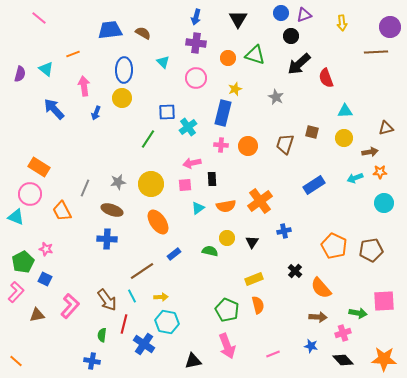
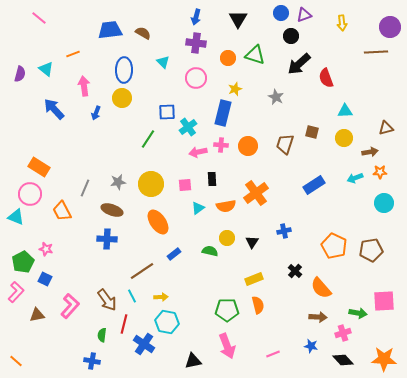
pink arrow at (192, 163): moved 6 px right, 11 px up
orange cross at (260, 201): moved 4 px left, 8 px up
green pentagon at (227, 310): rotated 25 degrees counterclockwise
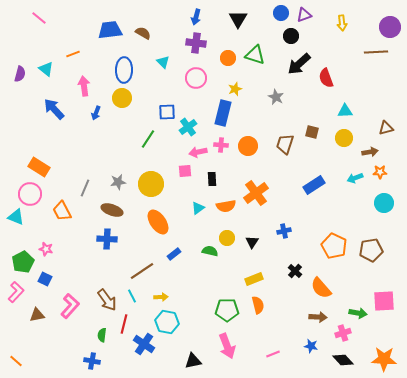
pink square at (185, 185): moved 14 px up
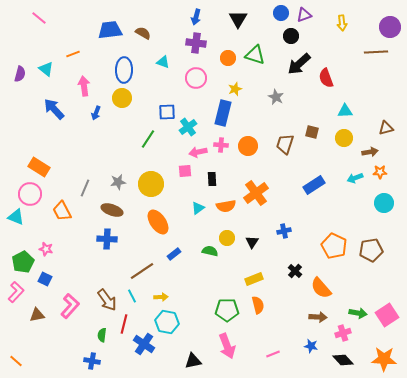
cyan triangle at (163, 62): rotated 24 degrees counterclockwise
pink square at (384, 301): moved 3 px right, 14 px down; rotated 30 degrees counterclockwise
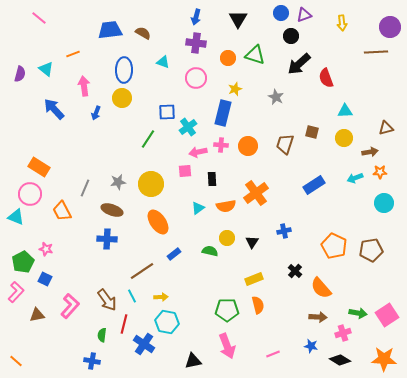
black diamond at (343, 360): moved 3 px left; rotated 15 degrees counterclockwise
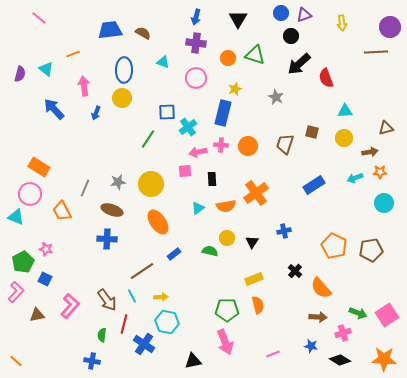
green arrow at (358, 313): rotated 12 degrees clockwise
pink arrow at (227, 346): moved 2 px left, 4 px up
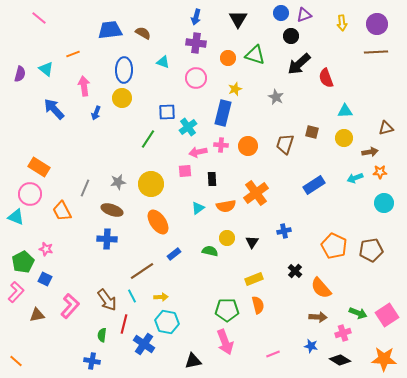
purple circle at (390, 27): moved 13 px left, 3 px up
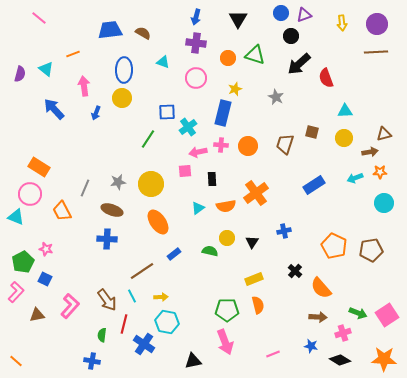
brown triangle at (386, 128): moved 2 px left, 6 px down
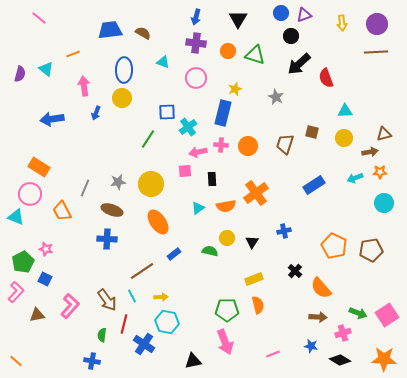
orange circle at (228, 58): moved 7 px up
blue arrow at (54, 109): moved 2 px left, 10 px down; rotated 55 degrees counterclockwise
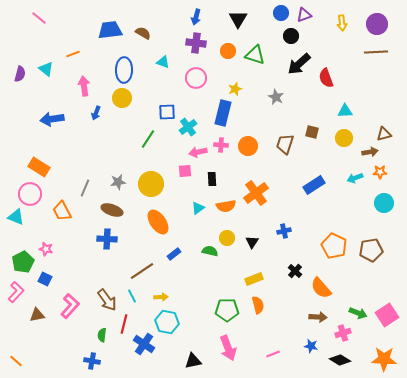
pink arrow at (225, 342): moved 3 px right, 6 px down
